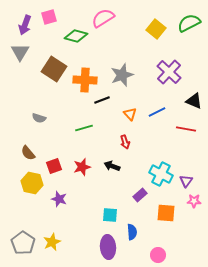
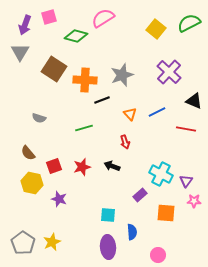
cyan square: moved 2 px left
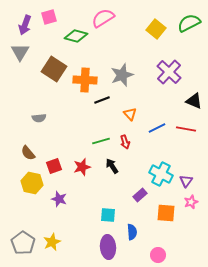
blue line: moved 16 px down
gray semicircle: rotated 24 degrees counterclockwise
green line: moved 17 px right, 13 px down
black arrow: rotated 35 degrees clockwise
pink star: moved 3 px left, 1 px down; rotated 24 degrees counterclockwise
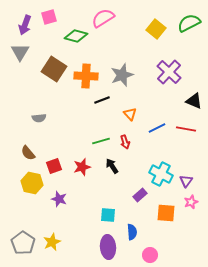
orange cross: moved 1 px right, 4 px up
pink circle: moved 8 px left
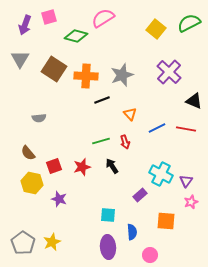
gray triangle: moved 7 px down
orange square: moved 8 px down
